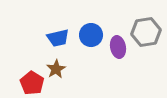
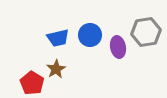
blue circle: moved 1 px left
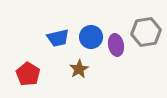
blue circle: moved 1 px right, 2 px down
purple ellipse: moved 2 px left, 2 px up
brown star: moved 23 px right
red pentagon: moved 4 px left, 9 px up
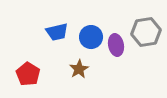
blue trapezoid: moved 1 px left, 6 px up
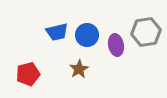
blue circle: moved 4 px left, 2 px up
red pentagon: rotated 25 degrees clockwise
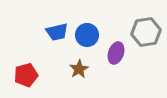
purple ellipse: moved 8 px down; rotated 30 degrees clockwise
red pentagon: moved 2 px left, 1 px down
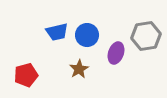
gray hexagon: moved 4 px down
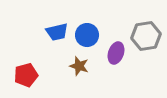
brown star: moved 3 px up; rotated 24 degrees counterclockwise
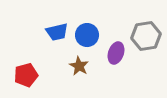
brown star: rotated 12 degrees clockwise
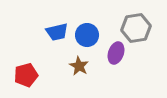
gray hexagon: moved 10 px left, 8 px up
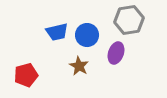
gray hexagon: moved 7 px left, 8 px up
